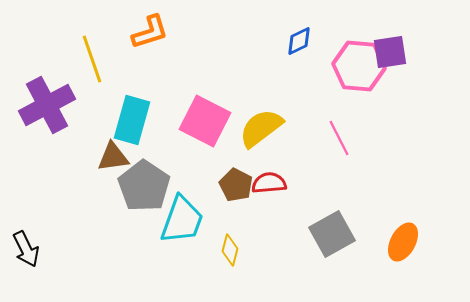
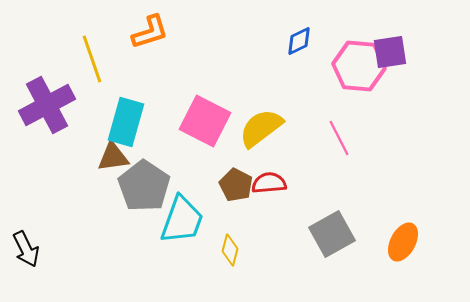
cyan rectangle: moved 6 px left, 2 px down
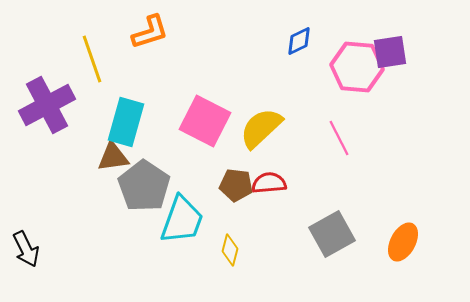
pink hexagon: moved 2 px left, 1 px down
yellow semicircle: rotated 6 degrees counterclockwise
brown pentagon: rotated 20 degrees counterclockwise
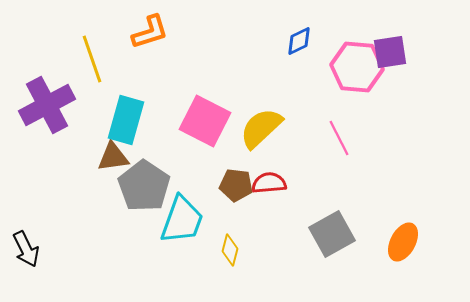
cyan rectangle: moved 2 px up
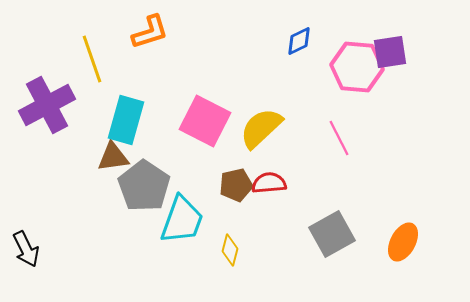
brown pentagon: rotated 20 degrees counterclockwise
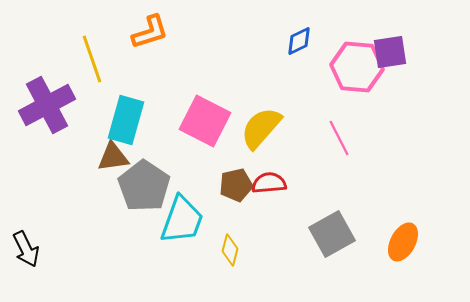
yellow semicircle: rotated 6 degrees counterclockwise
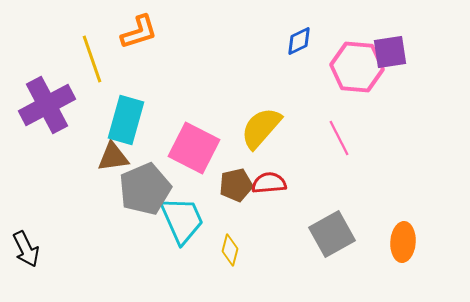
orange L-shape: moved 11 px left
pink square: moved 11 px left, 27 px down
gray pentagon: moved 1 px right, 3 px down; rotated 15 degrees clockwise
cyan trapezoid: rotated 44 degrees counterclockwise
orange ellipse: rotated 24 degrees counterclockwise
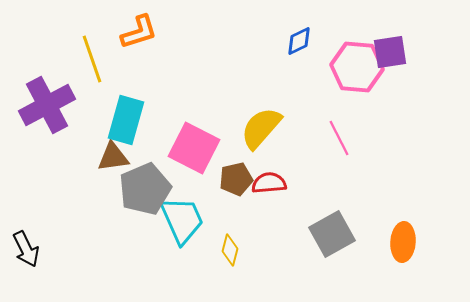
brown pentagon: moved 6 px up
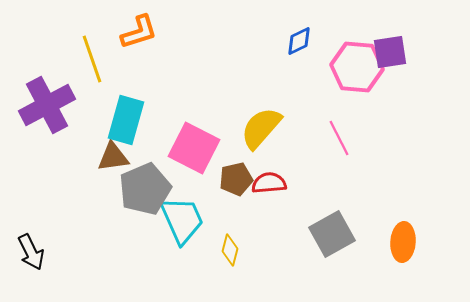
black arrow: moved 5 px right, 3 px down
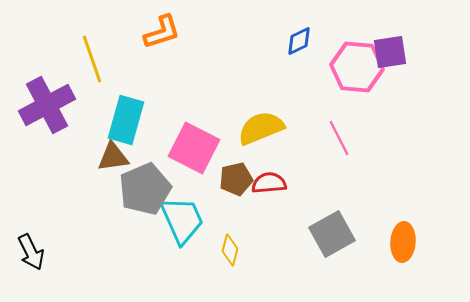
orange L-shape: moved 23 px right
yellow semicircle: rotated 27 degrees clockwise
